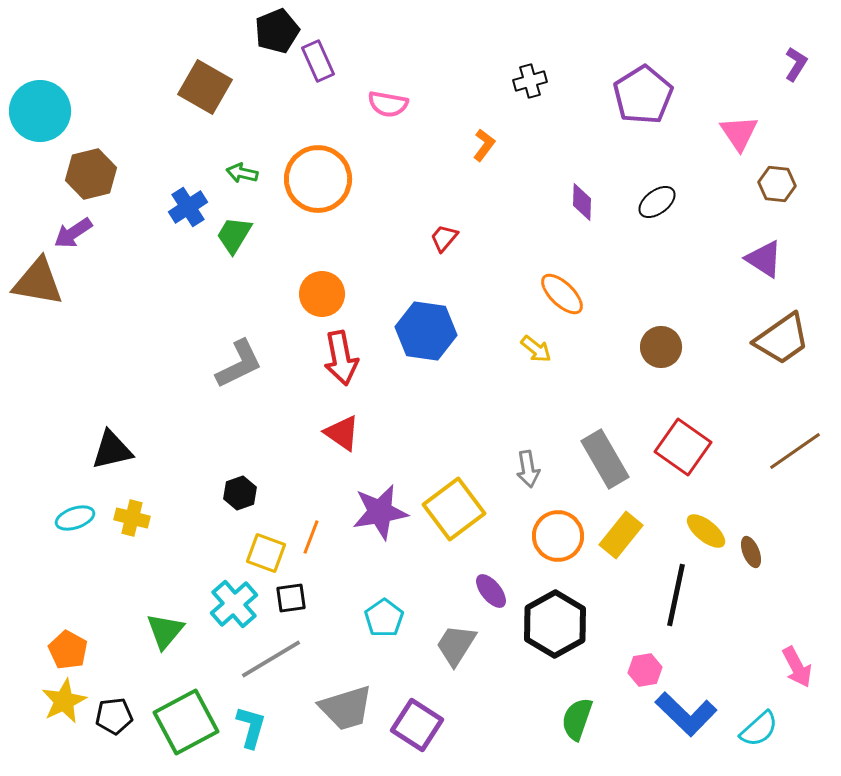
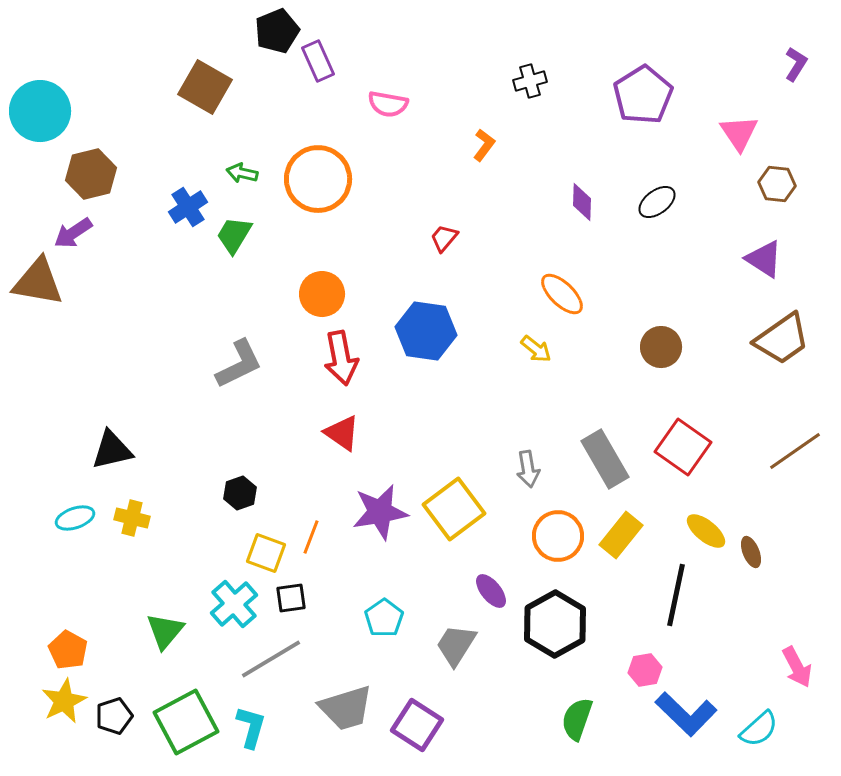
black pentagon at (114, 716): rotated 12 degrees counterclockwise
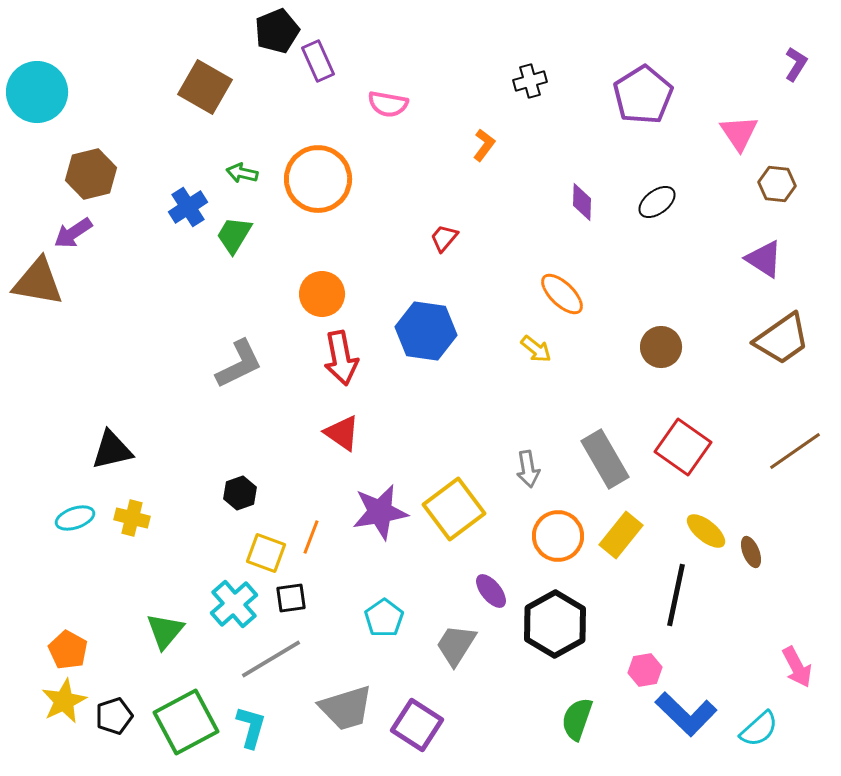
cyan circle at (40, 111): moved 3 px left, 19 px up
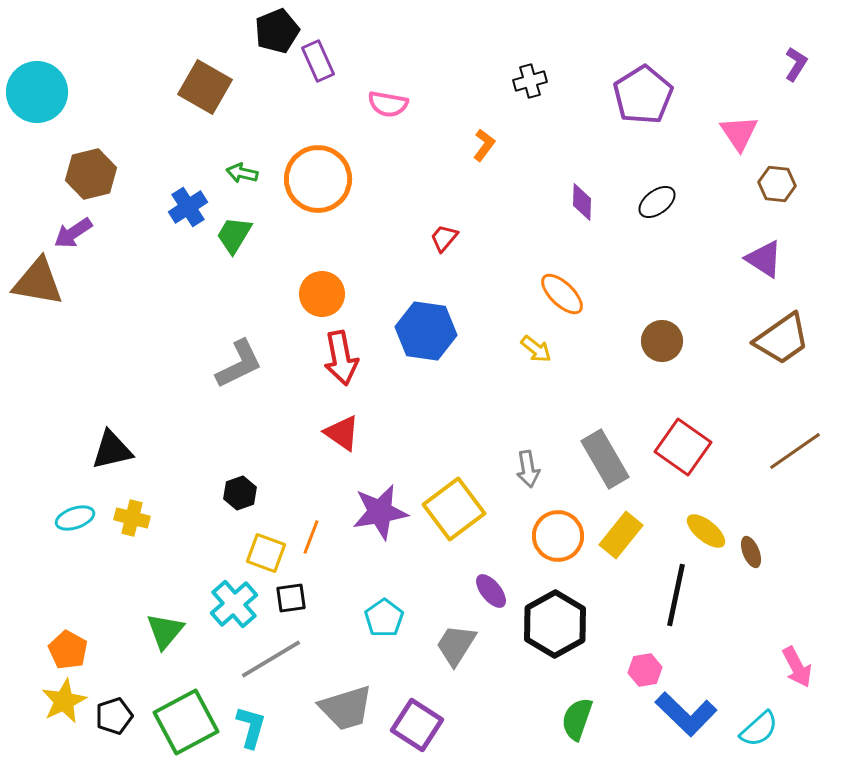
brown circle at (661, 347): moved 1 px right, 6 px up
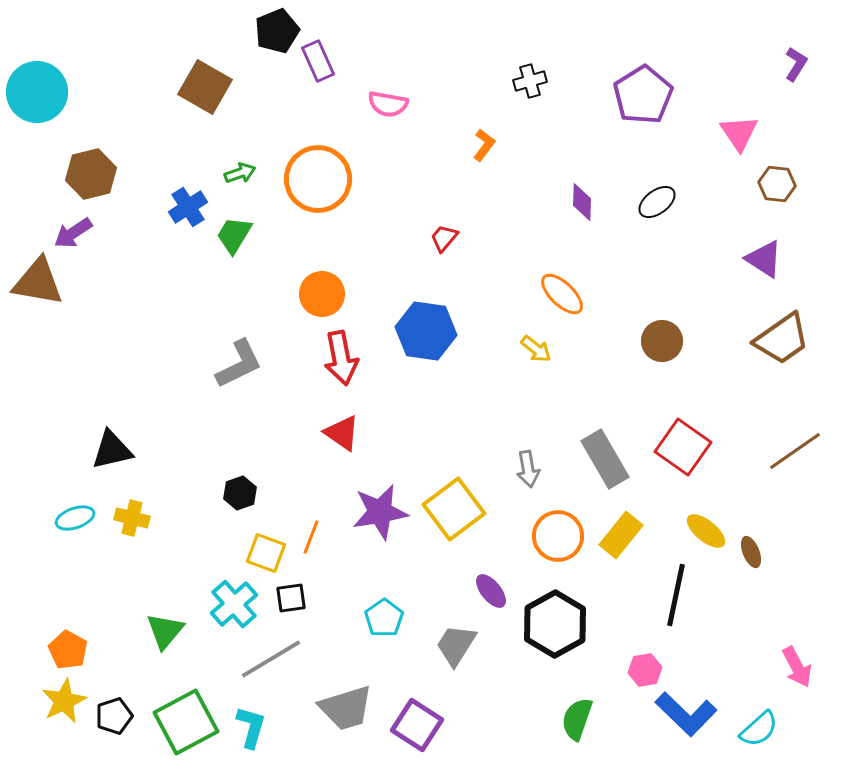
green arrow at (242, 173): moved 2 px left; rotated 148 degrees clockwise
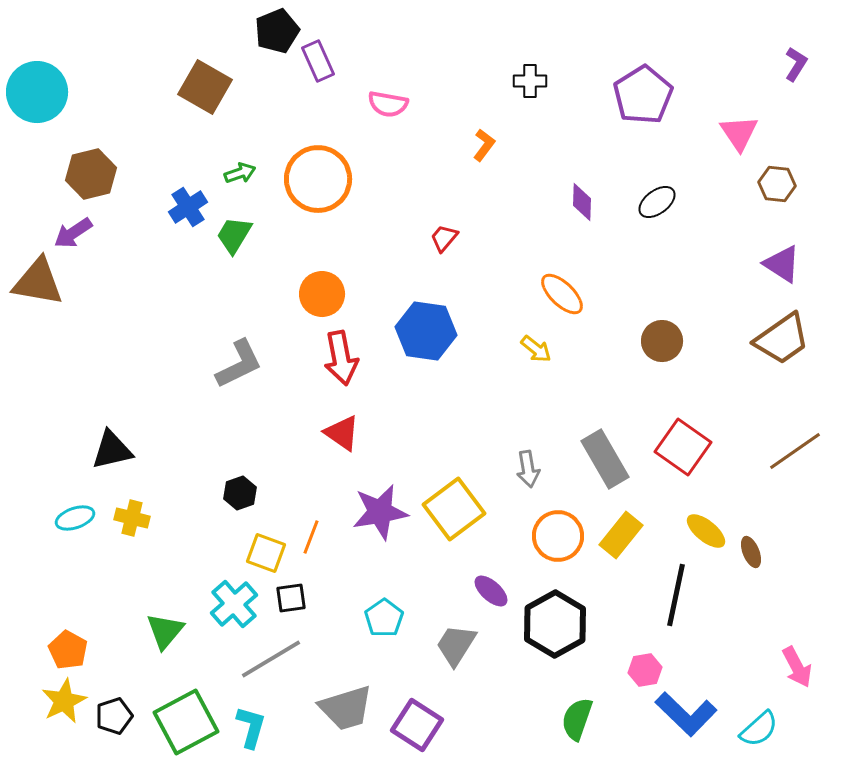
black cross at (530, 81): rotated 16 degrees clockwise
purple triangle at (764, 259): moved 18 px right, 5 px down
purple ellipse at (491, 591): rotated 9 degrees counterclockwise
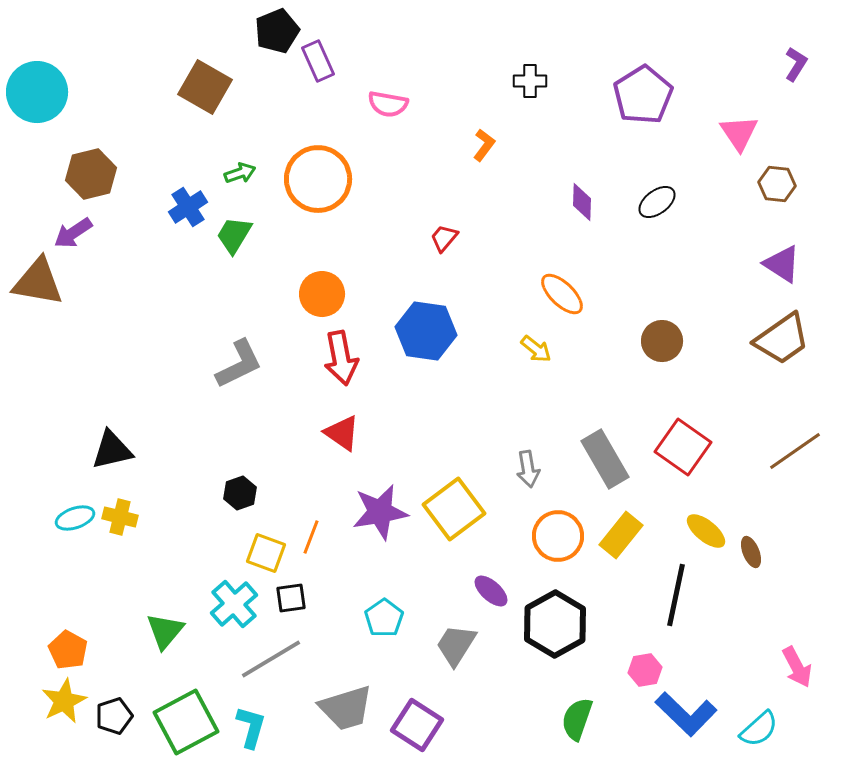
yellow cross at (132, 518): moved 12 px left, 1 px up
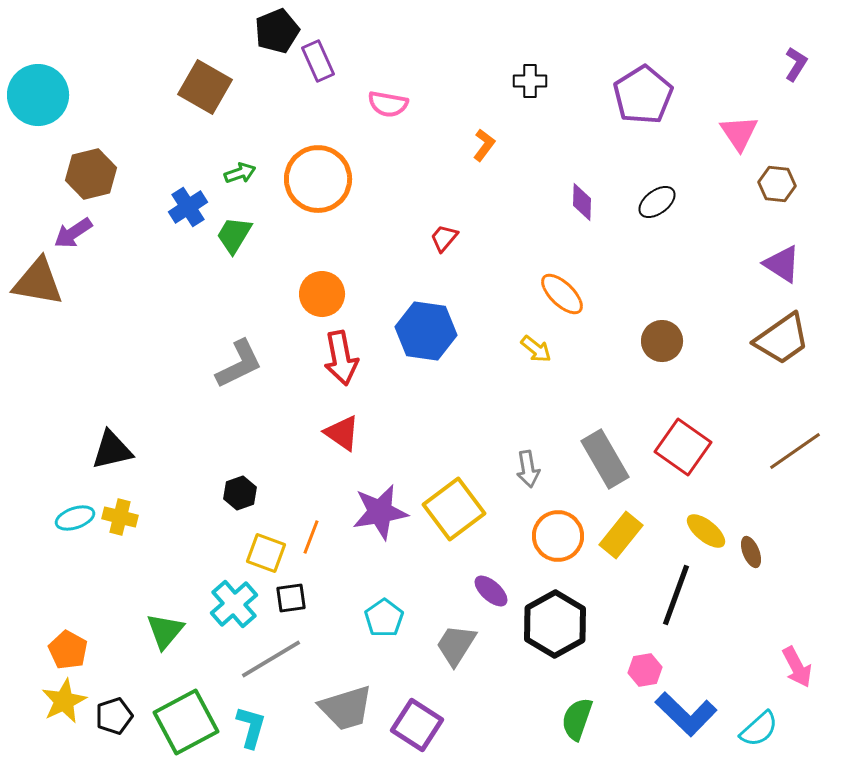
cyan circle at (37, 92): moved 1 px right, 3 px down
black line at (676, 595): rotated 8 degrees clockwise
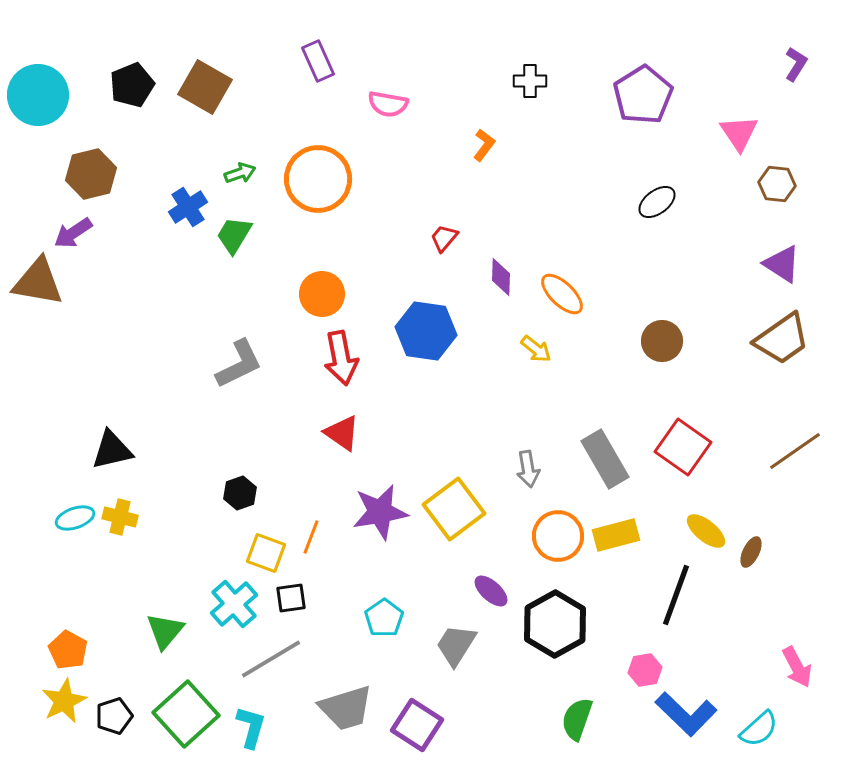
black pentagon at (277, 31): moved 145 px left, 54 px down
purple diamond at (582, 202): moved 81 px left, 75 px down
yellow rectangle at (621, 535): moved 5 px left; rotated 36 degrees clockwise
brown ellipse at (751, 552): rotated 48 degrees clockwise
green square at (186, 722): moved 8 px up; rotated 14 degrees counterclockwise
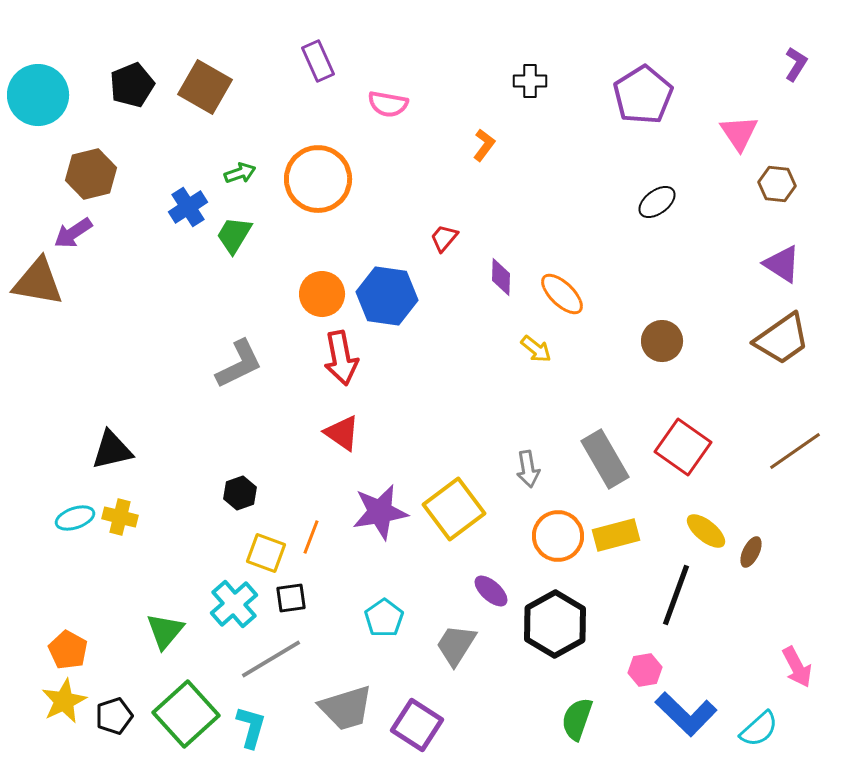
blue hexagon at (426, 331): moved 39 px left, 35 px up
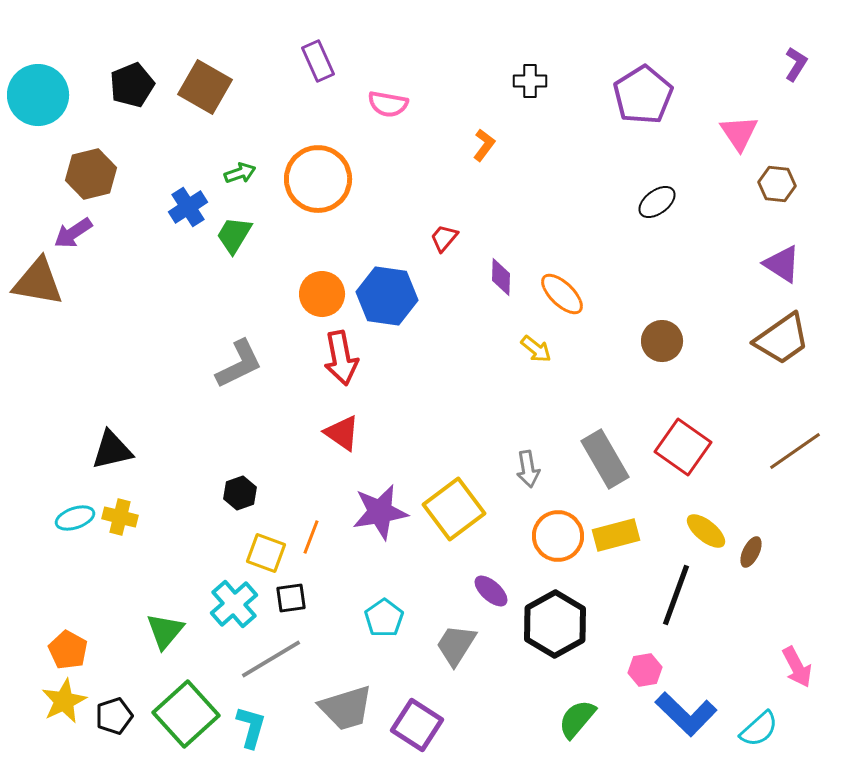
green semicircle at (577, 719): rotated 21 degrees clockwise
